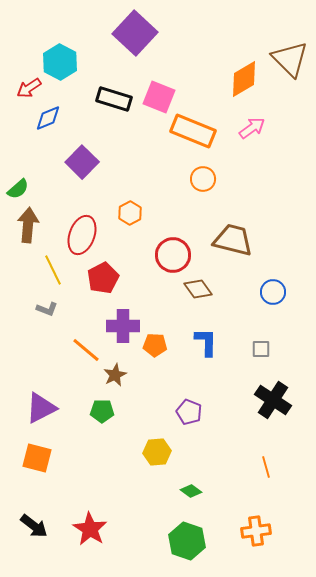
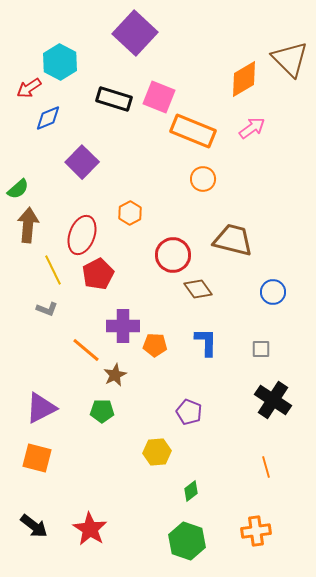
red pentagon at (103, 278): moved 5 px left, 4 px up
green diamond at (191, 491): rotated 75 degrees counterclockwise
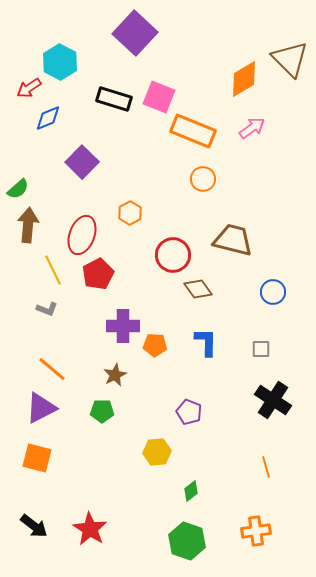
orange line at (86, 350): moved 34 px left, 19 px down
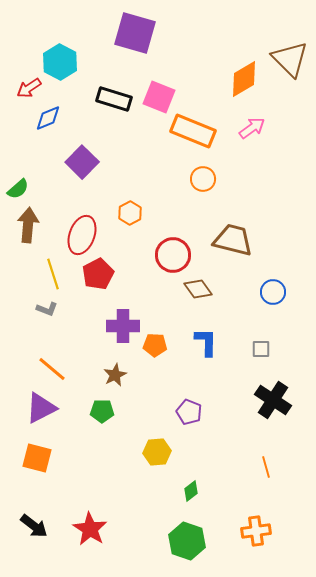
purple square at (135, 33): rotated 27 degrees counterclockwise
yellow line at (53, 270): moved 4 px down; rotated 8 degrees clockwise
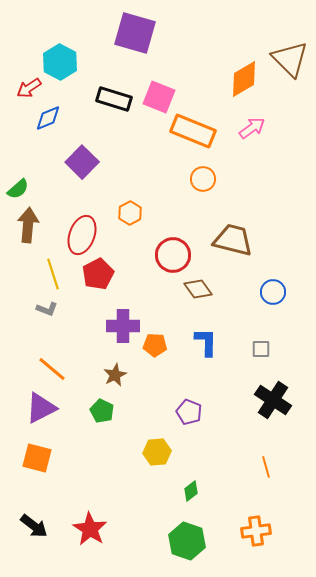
green pentagon at (102, 411): rotated 25 degrees clockwise
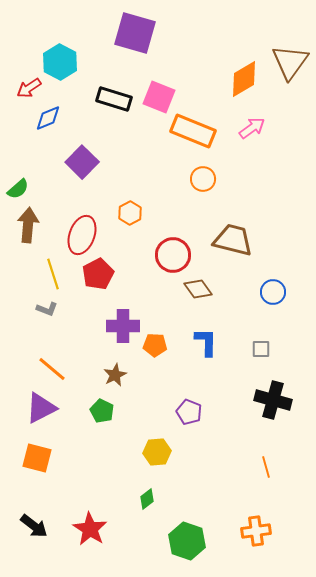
brown triangle at (290, 59): moved 3 px down; rotated 21 degrees clockwise
black cross at (273, 400): rotated 18 degrees counterclockwise
green diamond at (191, 491): moved 44 px left, 8 px down
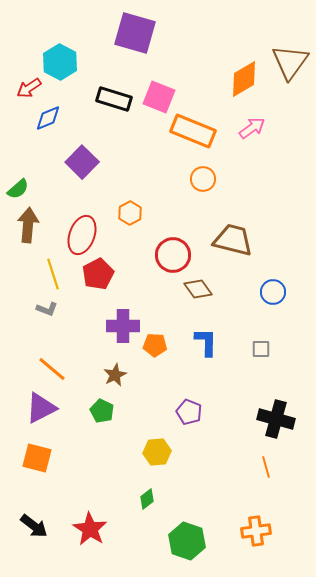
black cross at (273, 400): moved 3 px right, 19 px down
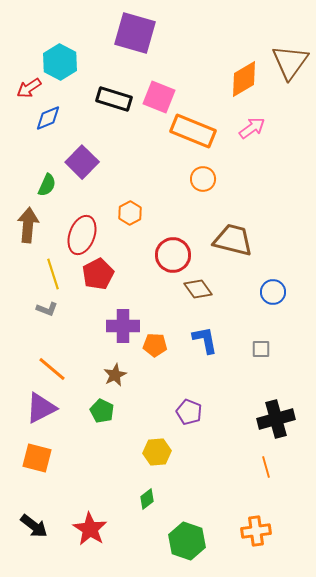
green semicircle at (18, 189): moved 29 px right, 4 px up; rotated 25 degrees counterclockwise
blue L-shape at (206, 342): moved 1 px left, 2 px up; rotated 12 degrees counterclockwise
black cross at (276, 419): rotated 30 degrees counterclockwise
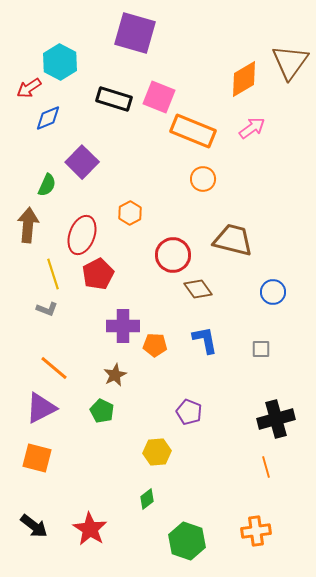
orange line at (52, 369): moved 2 px right, 1 px up
